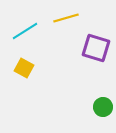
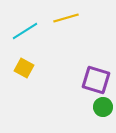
purple square: moved 32 px down
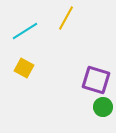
yellow line: rotated 45 degrees counterclockwise
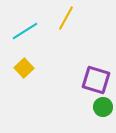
yellow square: rotated 18 degrees clockwise
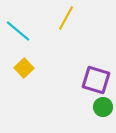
cyan line: moved 7 px left; rotated 72 degrees clockwise
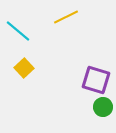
yellow line: moved 1 px up; rotated 35 degrees clockwise
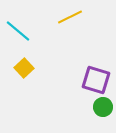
yellow line: moved 4 px right
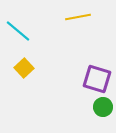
yellow line: moved 8 px right; rotated 15 degrees clockwise
purple square: moved 1 px right, 1 px up
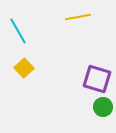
cyan line: rotated 20 degrees clockwise
